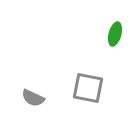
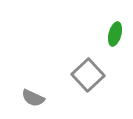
gray square: moved 13 px up; rotated 36 degrees clockwise
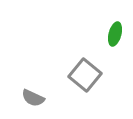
gray square: moved 3 px left; rotated 8 degrees counterclockwise
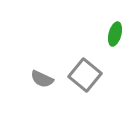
gray semicircle: moved 9 px right, 19 px up
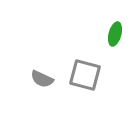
gray square: rotated 24 degrees counterclockwise
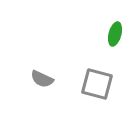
gray square: moved 12 px right, 9 px down
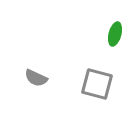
gray semicircle: moved 6 px left, 1 px up
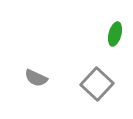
gray square: rotated 28 degrees clockwise
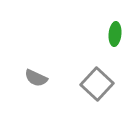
green ellipse: rotated 10 degrees counterclockwise
